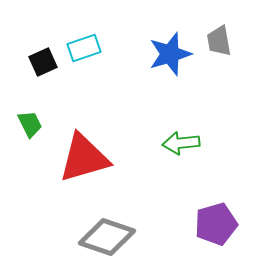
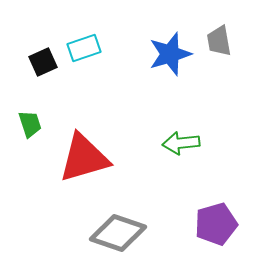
green trapezoid: rotated 8 degrees clockwise
gray diamond: moved 11 px right, 4 px up
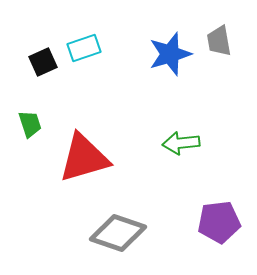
purple pentagon: moved 3 px right, 2 px up; rotated 9 degrees clockwise
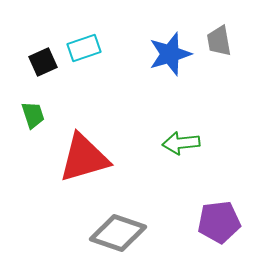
green trapezoid: moved 3 px right, 9 px up
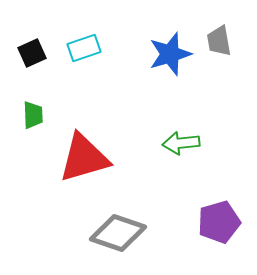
black square: moved 11 px left, 9 px up
green trapezoid: rotated 16 degrees clockwise
purple pentagon: rotated 9 degrees counterclockwise
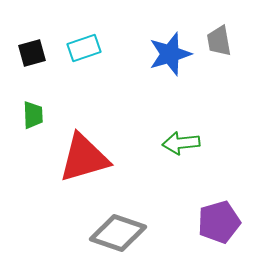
black square: rotated 8 degrees clockwise
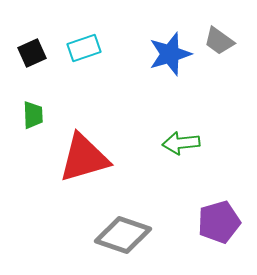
gray trapezoid: rotated 44 degrees counterclockwise
black square: rotated 8 degrees counterclockwise
gray diamond: moved 5 px right, 2 px down
